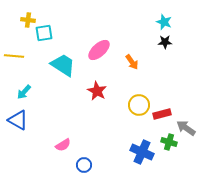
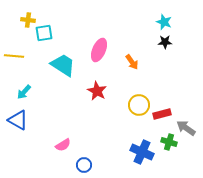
pink ellipse: rotated 25 degrees counterclockwise
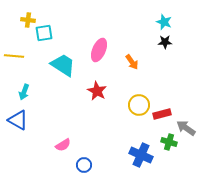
cyan arrow: rotated 21 degrees counterclockwise
blue cross: moved 1 px left, 3 px down
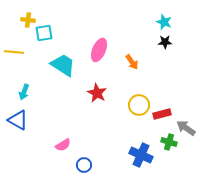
yellow line: moved 4 px up
red star: moved 2 px down
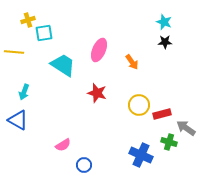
yellow cross: rotated 24 degrees counterclockwise
red star: rotated 12 degrees counterclockwise
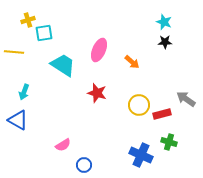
orange arrow: rotated 14 degrees counterclockwise
gray arrow: moved 29 px up
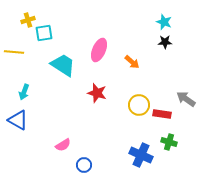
red rectangle: rotated 24 degrees clockwise
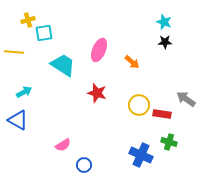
cyan arrow: rotated 140 degrees counterclockwise
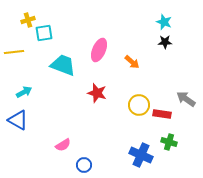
yellow line: rotated 12 degrees counterclockwise
cyan trapezoid: rotated 12 degrees counterclockwise
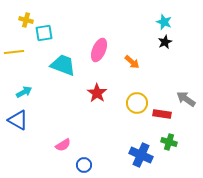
yellow cross: moved 2 px left; rotated 32 degrees clockwise
black star: rotated 24 degrees counterclockwise
red star: rotated 18 degrees clockwise
yellow circle: moved 2 px left, 2 px up
